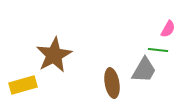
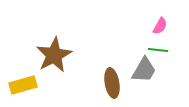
pink semicircle: moved 8 px left, 3 px up
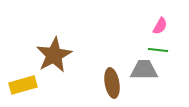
gray trapezoid: rotated 120 degrees counterclockwise
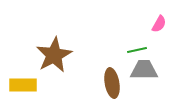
pink semicircle: moved 1 px left, 2 px up
green line: moved 21 px left; rotated 18 degrees counterclockwise
yellow rectangle: rotated 16 degrees clockwise
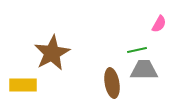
brown star: moved 2 px left, 2 px up
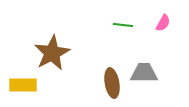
pink semicircle: moved 4 px right, 1 px up
green line: moved 14 px left, 25 px up; rotated 18 degrees clockwise
gray trapezoid: moved 3 px down
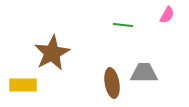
pink semicircle: moved 4 px right, 8 px up
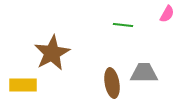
pink semicircle: moved 1 px up
